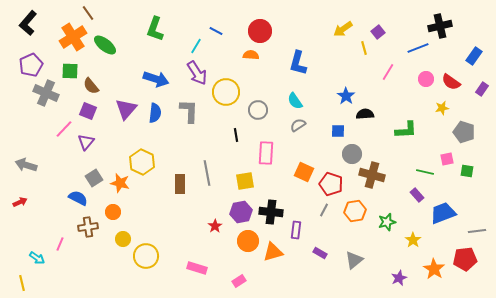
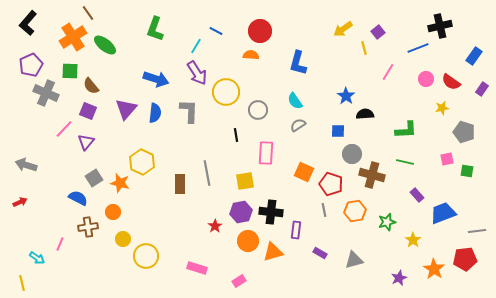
green line at (425, 172): moved 20 px left, 10 px up
gray line at (324, 210): rotated 40 degrees counterclockwise
gray triangle at (354, 260): rotated 24 degrees clockwise
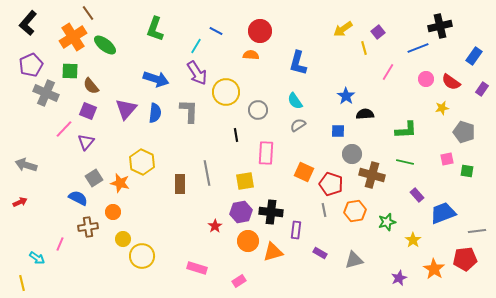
yellow circle at (146, 256): moved 4 px left
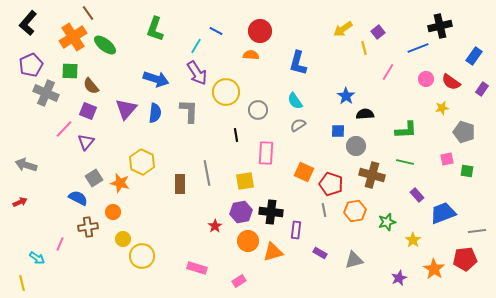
gray circle at (352, 154): moved 4 px right, 8 px up
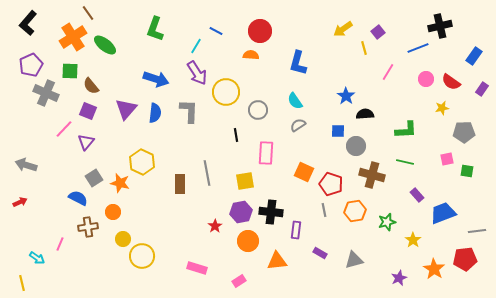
gray pentagon at (464, 132): rotated 20 degrees counterclockwise
orange triangle at (273, 252): moved 4 px right, 9 px down; rotated 10 degrees clockwise
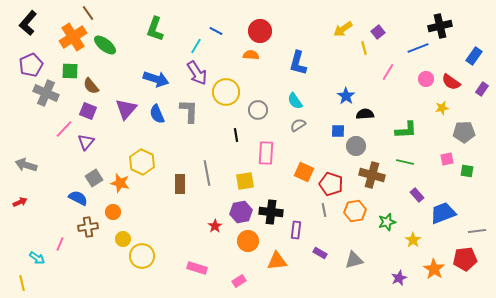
blue semicircle at (155, 113): moved 2 px right, 1 px down; rotated 150 degrees clockwise
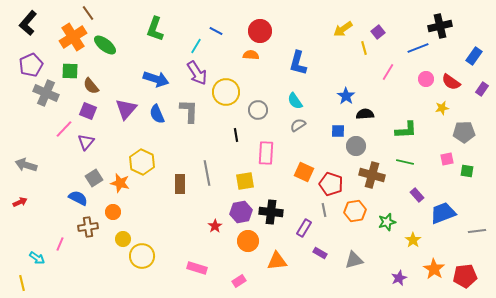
purple rectangle at (296, 230): moved 8 px right, 2 px up; rotated 24 degrees clockwise
red pentagon at (465, 259): moved 17 px down
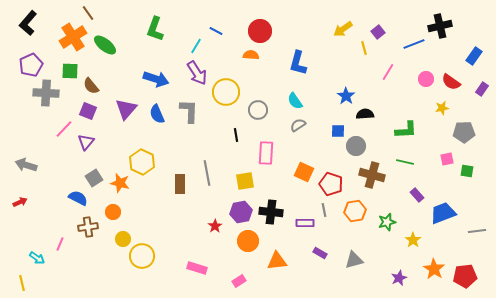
blue line at (418, 48): moved 4 px left, 4 px up
gray cross at (46, 93): rotated 20 degrees counterclockwise
purple rectangle at (304, 228): moved 1 px right, 5 px up; rotated 60 degrees clockwise
